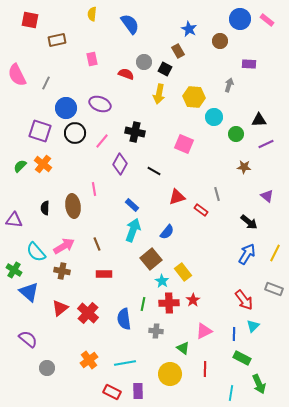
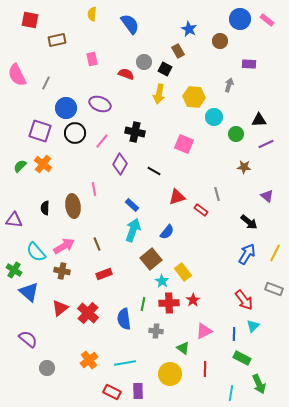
red rectangle at (104, 274): rotated 21 degrees counterclockwise
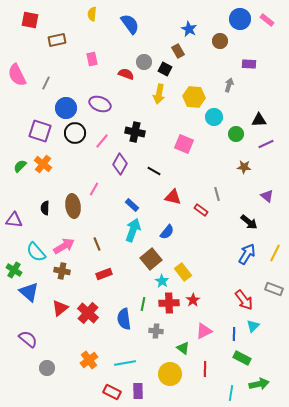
pink line at (94, 189): rotated 40 degrees clockwise
red triangle at (177, 197): moved 4 px left; rotated 30 degrees clockwise
green arrow at (259, 384): rotated 78 degrees counterclockwise
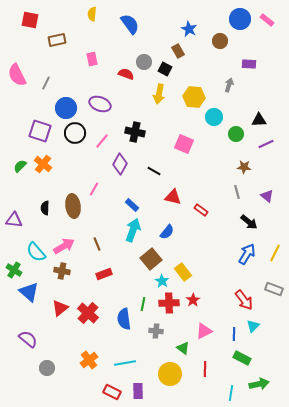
gray line at (217, 194): moved 20 px right, 2 px up
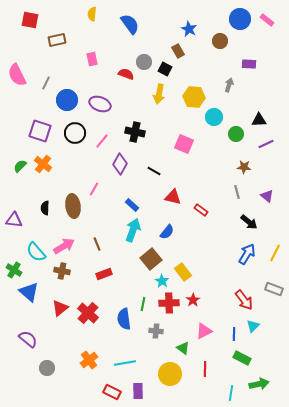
blue circle at (66, 108): moved 1 px right, 8 px up
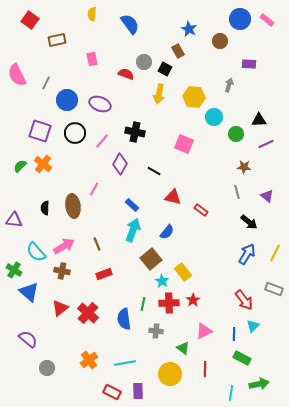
red square at (30, 20): rotated 24 degrees clockwise
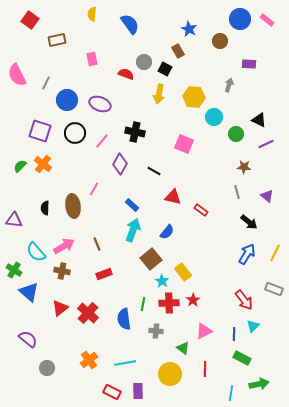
black triangle at (259, 120): rotated 28 degrees clockwise
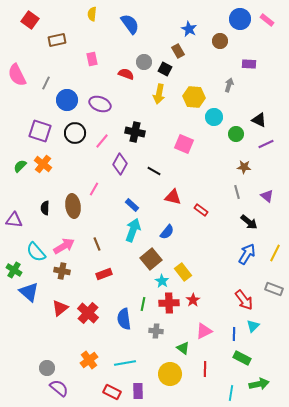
purple semicircle at (28, 339): moved 31 px right, 49 px down
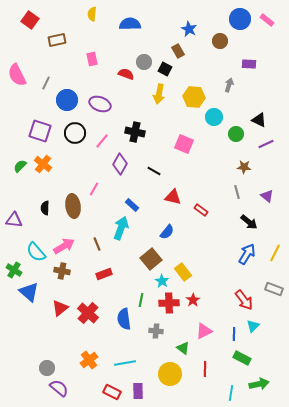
blue semicircle at (130, 24): rotated 55 degrees counterclockwise
cyan arrow at (133, 230): moved 12 px left, 2 px up
green line at (143, 304): moved 2 px left, 4 px up
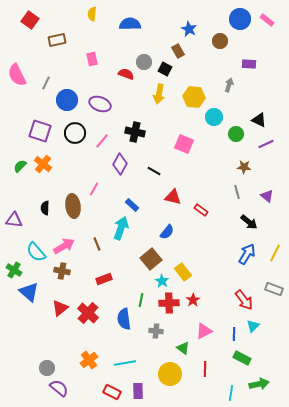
red rectangle at (104, 274): moved 5 px down
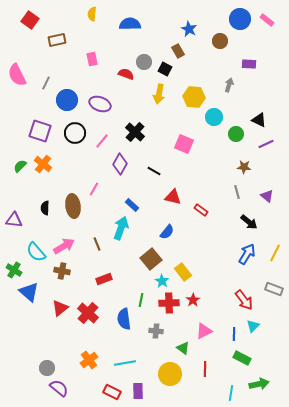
black cross at (135, 132): rotated 30 degrees clockwise
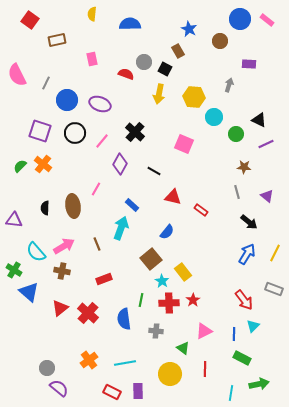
pink line at (94, 189): moved 2 px right
